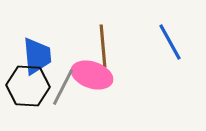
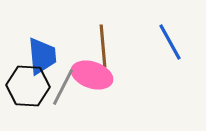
blue trapezoid: moved 5 px right
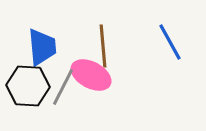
blue trapezoid: moved 9 px up
pink ellipse: moved 1 px left; rotated 9 degrees clockwise
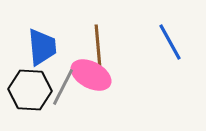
brown line: moved 5 px left
black hexagon: moved 2 px right, 4 px down
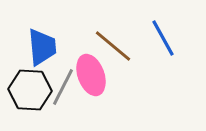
blue line: moved 7 px left, 4 px up
brown line: moved 15 px right; rotated 45 degrees counterclockwise
pink ellipse: rotated 42 degrees clockwise
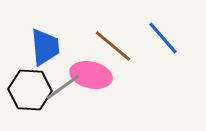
blue line: rotated 12 degrees counterclockwise
blue trapezoid: moved 3 px right
pink ellipse: rotated 57 degrees counterclockwise
gray line: rotated 27 degrees clockwise
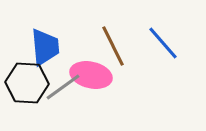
blue line: moved 5 px down
brown line: rotated 24 degrees clockwise
black hexagon: moved 3 px left, 7 px up
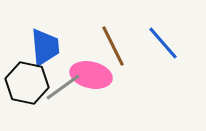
black hexagon: rotated 9 degrees clockwise
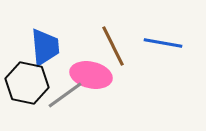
blue line: rotated 39 degrees counterclockwise
gray line: moved 2 px right, 8 px down
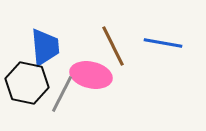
gray line: moved 3 px left, 1 px up; rotated 27 degrees counterclockwise
